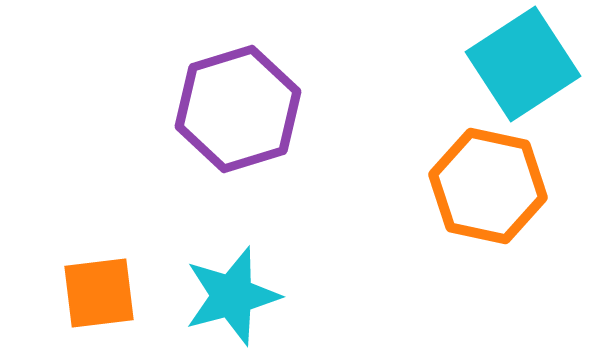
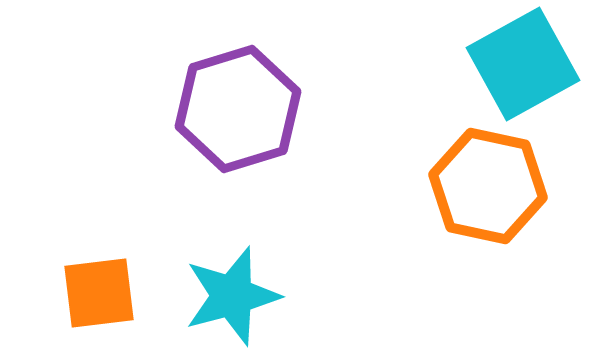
cyan square: rotated 4 degrees clockwise
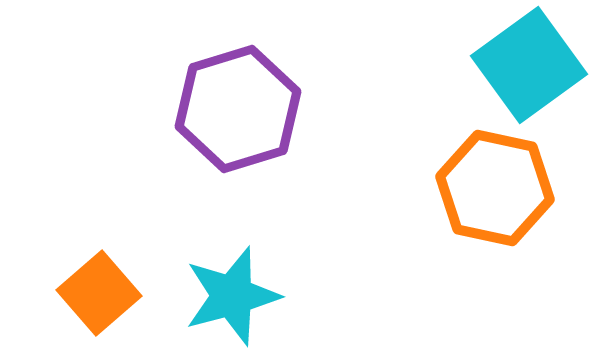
cyan square: moved 6 px right, 1 px down; rotated 7 degrees counterclockwise
orange hexagon: moved 7 px right, 2 px down
orange square: rotated 34 degrees counterclockwise
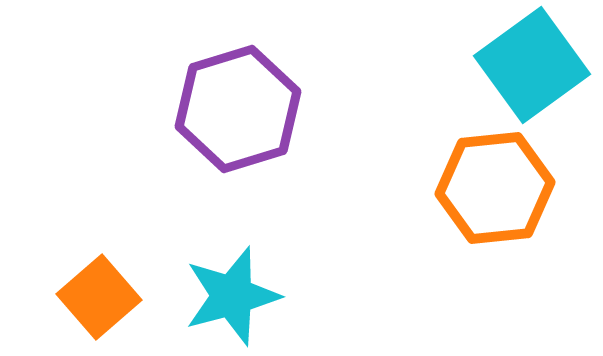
cyan square: moved 3 px right
orange hexagon: rotated 18 degrees counterclockwise
orange square: moved 4 px down
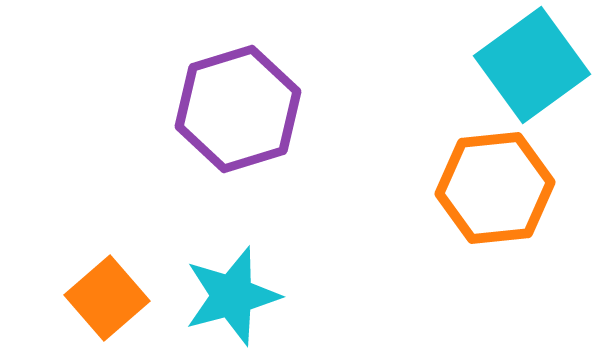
orange square: moved 8 px right, 1 px down
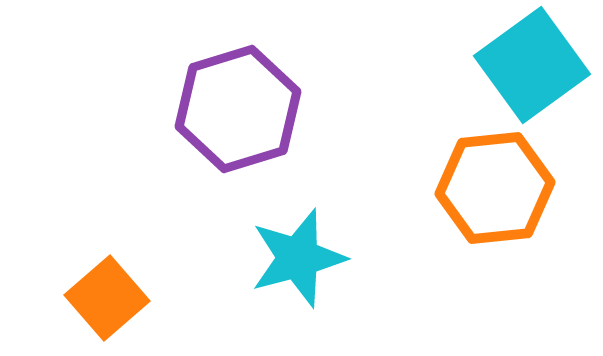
cyan star: moved 66 px right, 38 px up
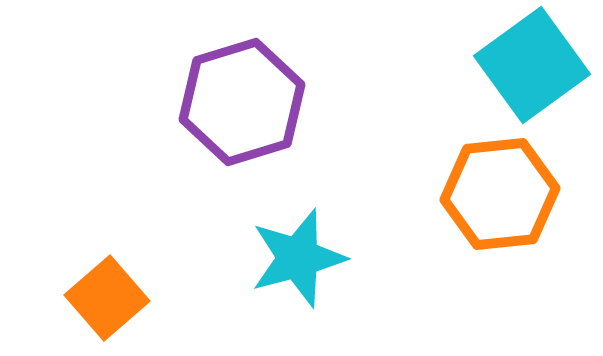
purple hexagon: moved 4 px right, 7 px up
orange hexagon: moved 5 px right, 6 px down
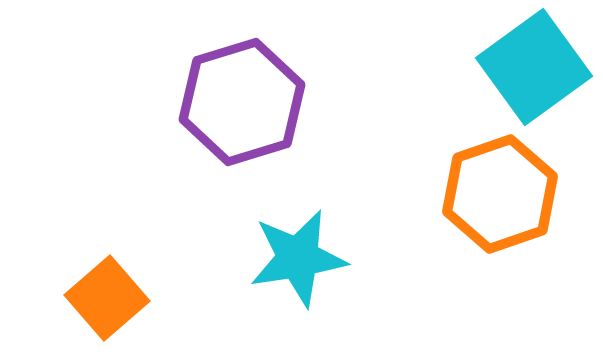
cyan square: moved 2 px right, 2 px down
orange hexagon: rotated 13 degrees counterclockwise
cyan star: rotated 6 degrees clockwise
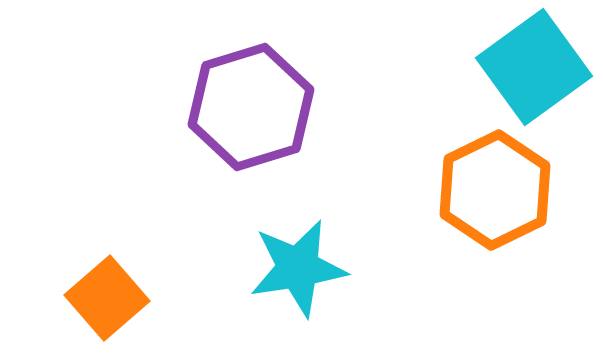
purple hexagon: moved 9 px right, 5 px down
orange hexagon: moved 5 px left, 4 px up; rotated 7 degrees counterclockwise
cyan star: moved 10 px down
